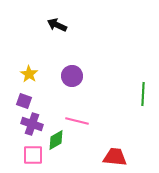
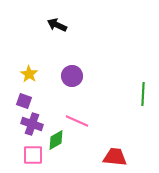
pink line: rotated 10 degrees clockwise
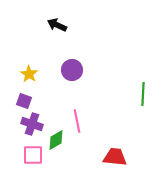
purple circle: moved 6 px up
pink line: rotated 55 degrees clockwise
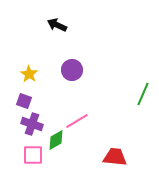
green line: rotated 20 degrees clockwise
pink line: rotated 70 degrees clockwise
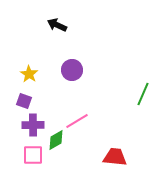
purple cross: moved 1 px right, 1 px down; rotated 20 degrees counterclockwise
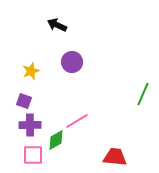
purple circle: moved 8 px up
yellow star: moved 2 px right, 3 px up; rotated 18 degrees clockwise
purple cross: moved 3 px left
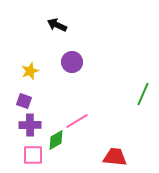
yellow star: moved 1 px left
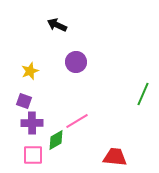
purple circle: moved 4 px right
purple cross: moved 2 px right, 2 px up
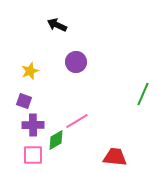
purple cross: moved 1 px right, 2 px down
